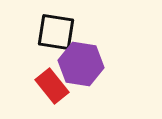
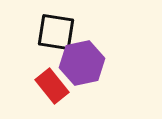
purple hexagon: moved 1 px right, 1 px up; rotated 21 degrees counterclockwise
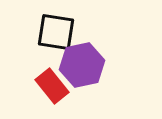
purple hexagon: moved 2 px down
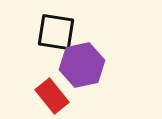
red rectangle: moved 10 px down
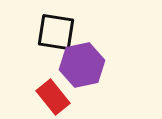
red rectangle: moved 1 px right, 1 px down
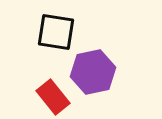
purple hexagon: moved 11 px right, 7 px down
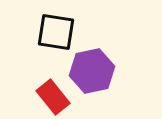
purple hexagon: moved 1 px left, 1 px up
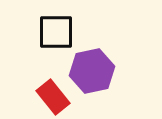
black square: rotated 9 degrees counterclockwise
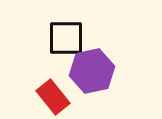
black square: moved 10 px right, 6 px down
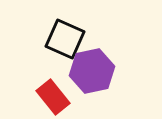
black square: moved 1 px left, 1 px down; rotated 24 degrees clockwise
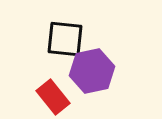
black square: rotated 18 degrees counterclockwise
